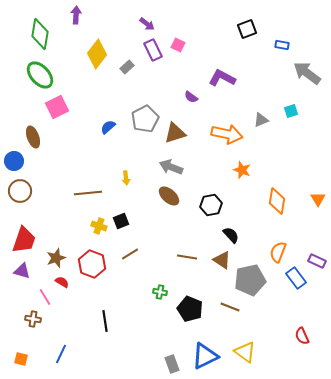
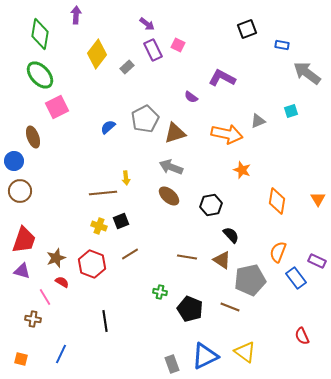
gray triangle at (261, 120): moved 3 px left, 1 px down
brown line at (88, 193): moved 15 px right
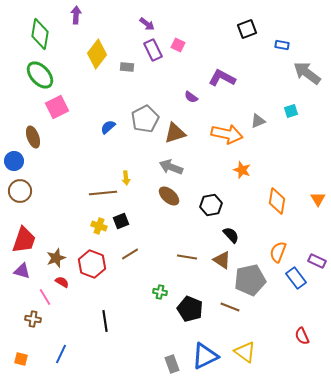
gray rectangle at (127, 67): rotated 48 degrees clockwise
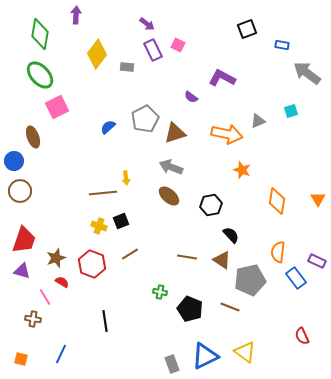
orange semicircle at (278, 252): rotated 15 degrees counterclockwise
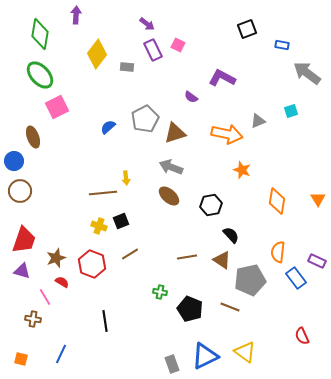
brown line at (187, 257): rotated 18 degrees counterclockwise
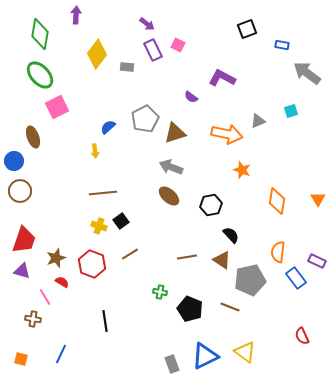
yellow arrow at (126, 178): moved 31 px left, 27 px up
black square at (121, 221): rotated 14 degrees counterclockwise
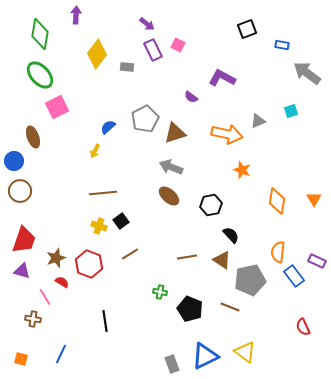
yellow arrow at (95, 151): rotated 32 degrees clockwise
orange triangle at (318, 199): moved 4 px left
red hexagon at (92, 264): moved 3 px left
blue rectangle at (296, 278): moved 2 px left, 2 px up
red semicircle at (302, 336): moved 1 px right, 9 px up
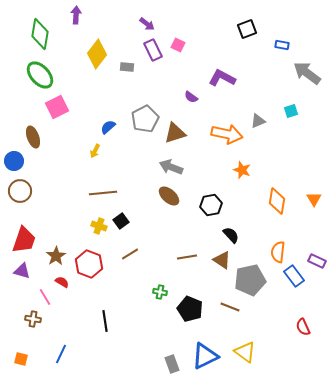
brown star at (56, 258): moved 2 px up; rotated 12 degrees counterclockwise
